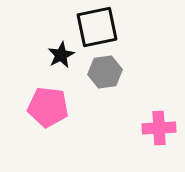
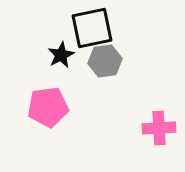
black square: moved 5 px left, 1 px down
gray hexagon: moved 11 px up
pink pentagon: rotated 15 degrees counterclockwise
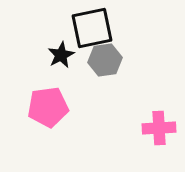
gray hexagon: moved 1 px up
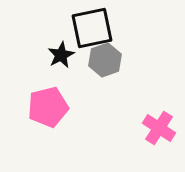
gray hexagon: rotated 12 degrees counterclockwise
pink pentagon: rotated 6 degrees counterclockwise
pink cross: rotated 36 degrees clockwise
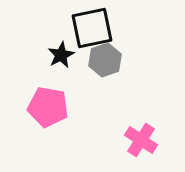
pink pentagon: rotated 24 degrees clockwise
pink cross: moved 18 px left, 12 px down
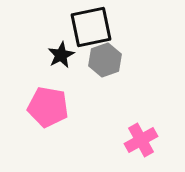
black square: moved 1 px left, 1 px up
pink cross: rotated 28 degrees clockwise
